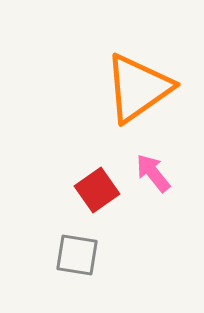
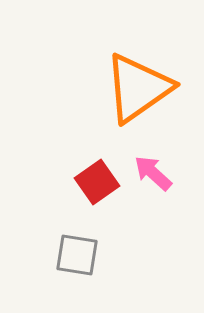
pink arrow: rotated 9 degrees counterclockwise
red square: moved 8 px up
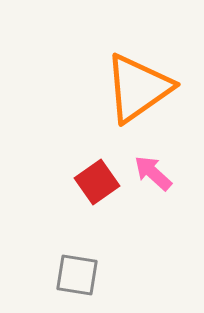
gray square: moved 20 px down
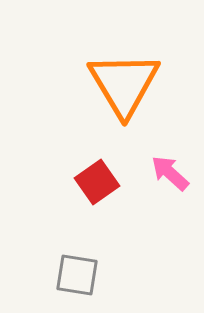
orange triangle: moved 14 px left, 4 px up; rotated 26 degrees counterclockwise
pink arrow: moved 17 px right
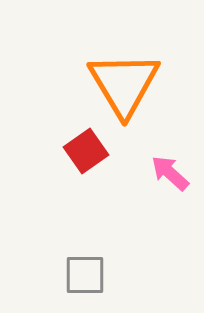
red square: moved 11 px left, 31 px up
gray square: moved 8 px right; rotated 9 degrees counterclockwise
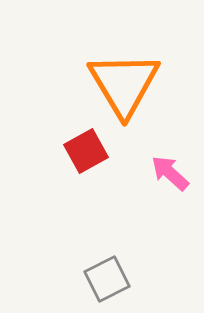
red square: rotated 6 degrees clockwise
gray square: moved 22 px right, 4 px down; rotated 27 degrees counterclockwise
